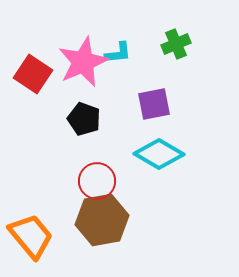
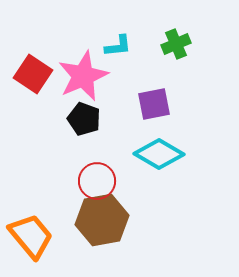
cyan L-shape: moved 7 px up
pink star: moved 14 px down
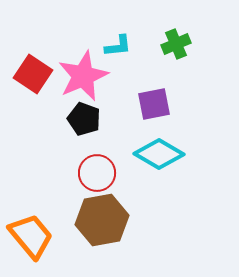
red circle: moved 8 px up
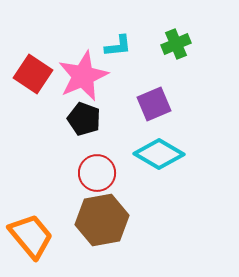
purple square: rotated 12 degrees counterclockwise
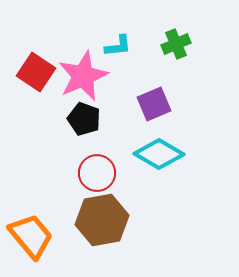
red square: moved 3 px right, 2 px up
